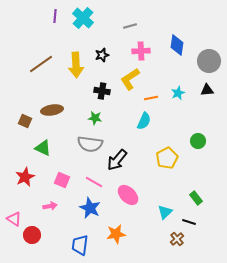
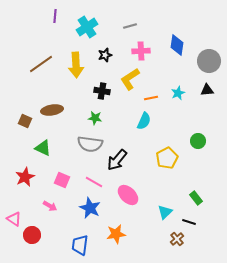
cyan cross: moved 4 px right, 9 px down; rotated 15 degrees clockwise
black star: moved 3 px right
pink arrow: rotated 40 degrees clockwise
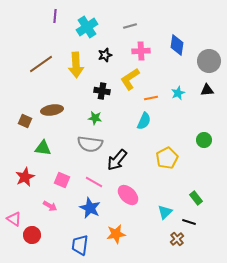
green circle: moved 6 px right, 1 px up
green triangle: rotated 18 degrees counterclockwise
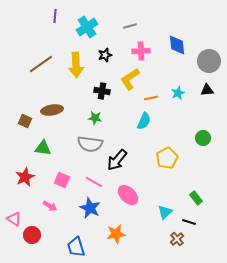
blue diamond: rotated 15 degrees counterclockwise
green circle: moved 1 px left, 2 px up
blue trapezoid: moved 4 px left, 2 px down; rotated 25 degrees counterclockwise
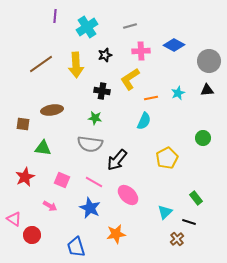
blue diamond: moved 3 px left; rotated 55 degrees counterclockwise
brown square: moved 2 px left, 3 px down; rotated 16 degrees counterclockwise
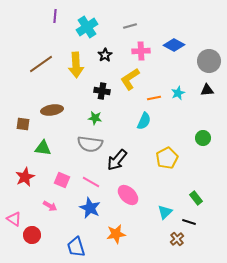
black star: rotated 16 degrees counterclockwise
orange line: moved 3 px right
pink line: moved 3 px left
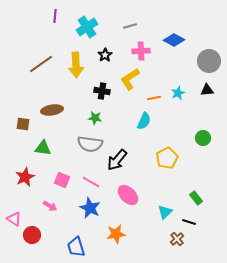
blue diamond: moved 5 px up
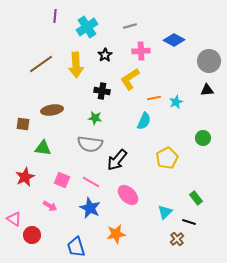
cyan star: moved 2 px left, 9 px down
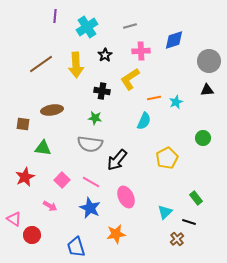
blue diamond: rotated 45 degrees counterclockwise
pink square: rotated 21 degrees clockwise
pink ellipse: moved 2 px left, 2 px down; rotated 20 degrees clockwise
